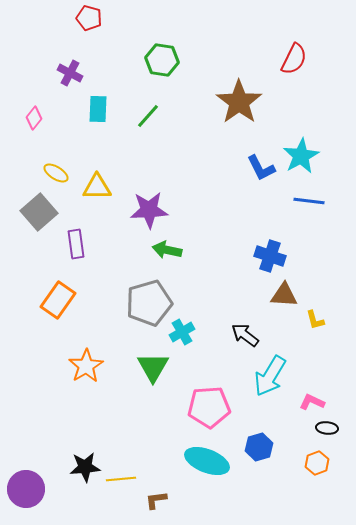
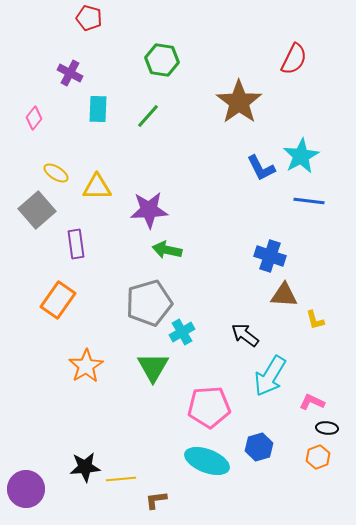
gray square: moved 2 px left, 2 px up
orange hexagon: moved 1 px right, 6 px up
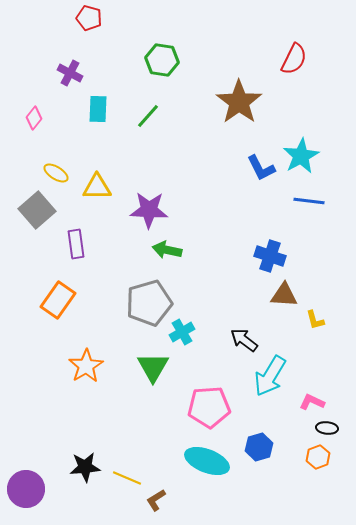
purple star: rotated 6 degrees clockwise
black arrow: moved 1 px left, 5 px down
yellow line: moved 6 px right, 1 px up; rotated 28 degrees clockwise
brown L-shape: rotated 25 degrees counterclockwise
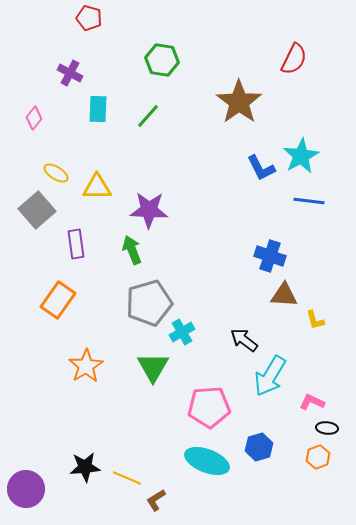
green arrow: moved 35 px left; rotated 56 degrees clockwise
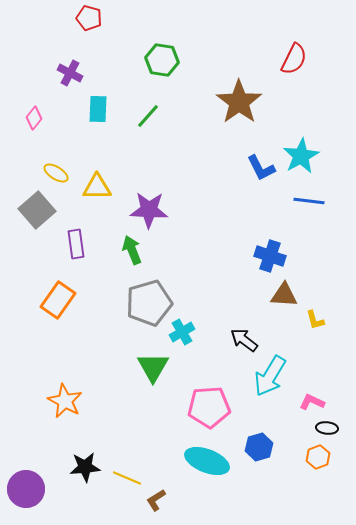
orange star: moved 21 px left, 35 px down; rotated 12 degrees counterclockwise
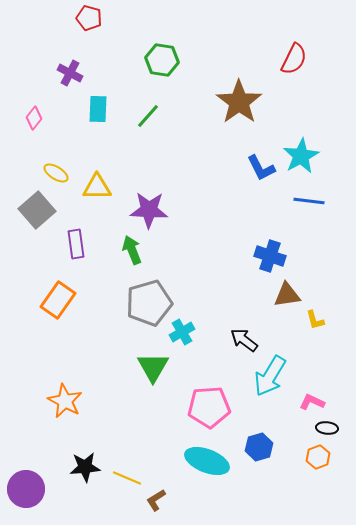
brown triangle: moved 3 px right; rotated 12 degrees counterclockwise
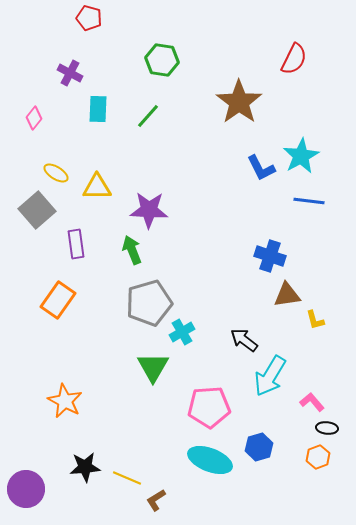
pink L-shape: rotated 25 degrees clockwise
cyan ellipse: moved 3 px right, 1 px up
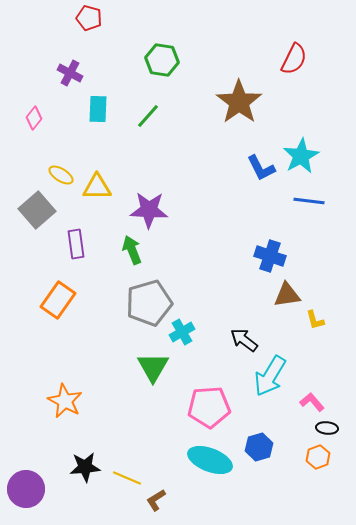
yellow ellipse: moved 5 px right, 2 px down
